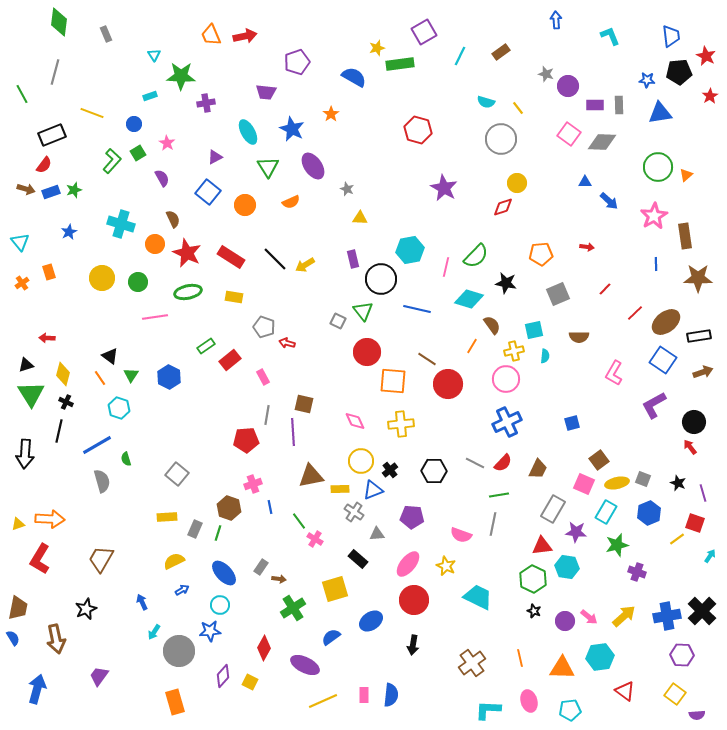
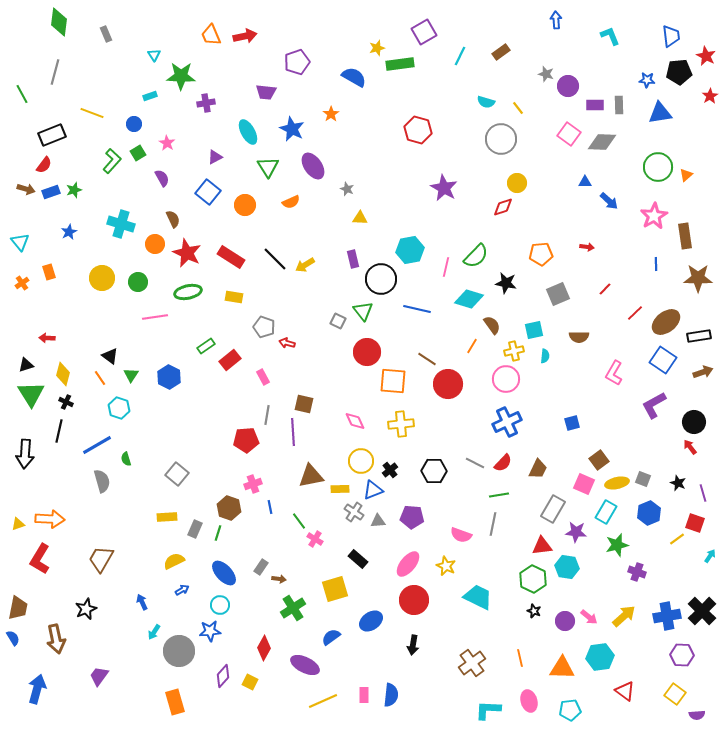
gray triangle at (377, 534): moved 1 px right, 13 px up
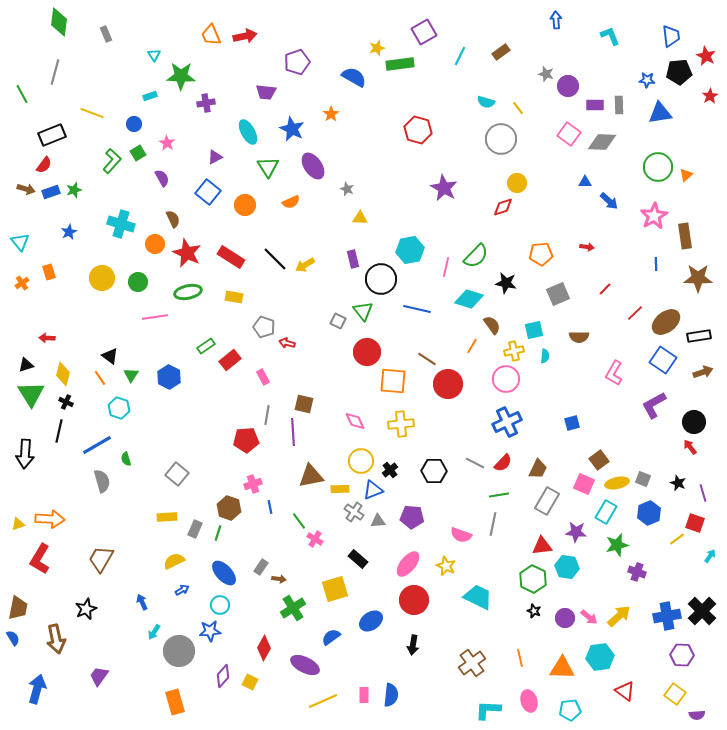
gray rectangle at (553, 509): moved 6 px left, 8 px up
yellow arrow at (624, 616): moved 5 px left
purple circle at (565, 621): moved 3 px up
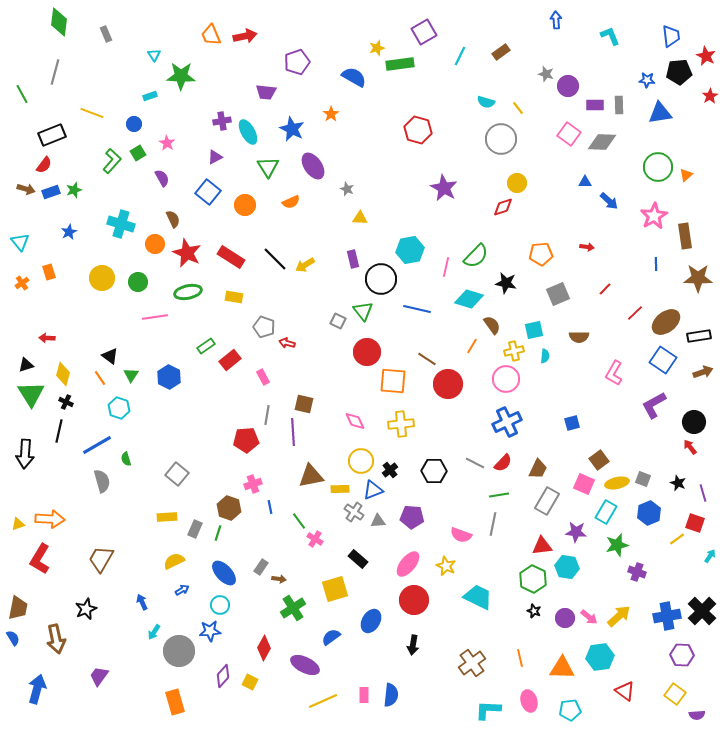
purple cross at (206, 103): moved 16 px right, 18 px down
blue ellipse at (371, 621): rotated 25 degrees counterclockwise
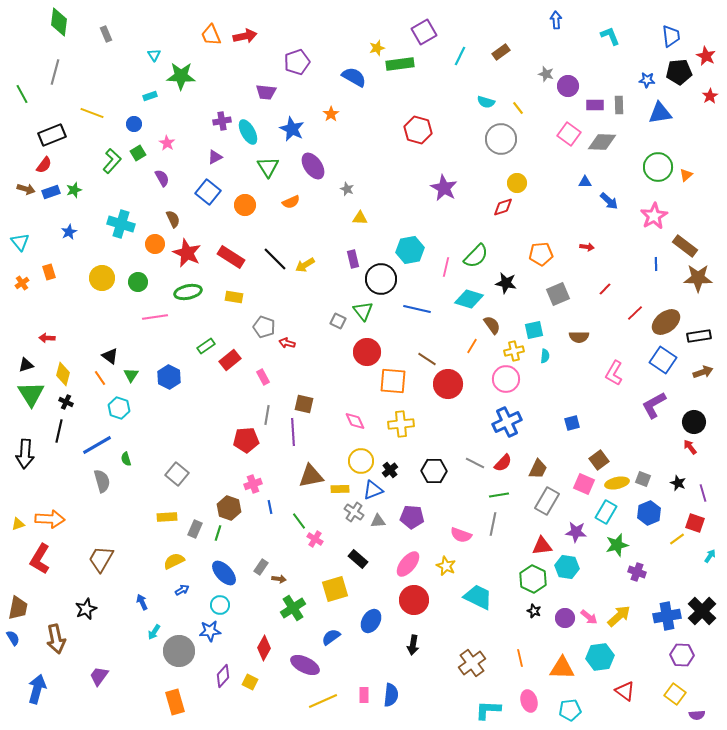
brown rectangle at (685, 236): moved 10 px down; rotated 45 degrees counterclockwise
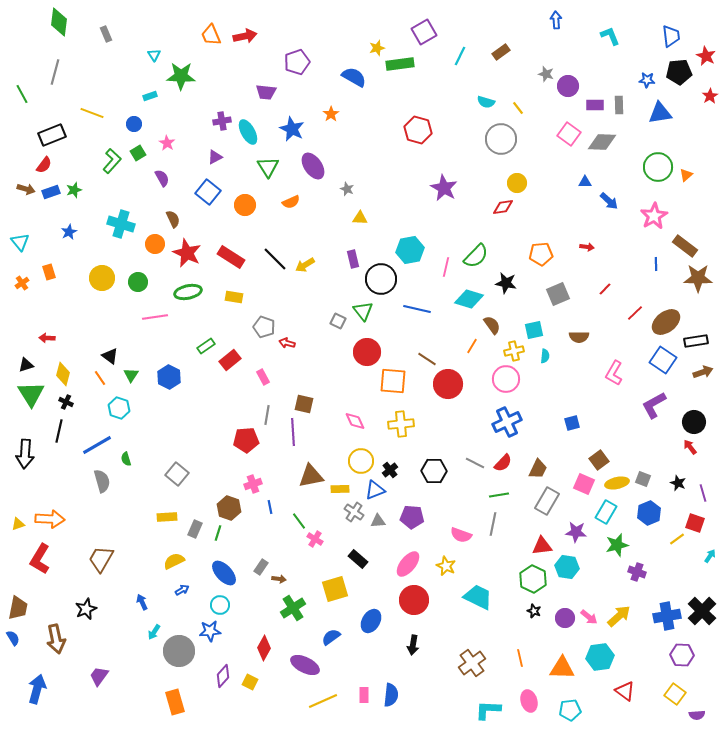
red diamond at (503, 207): rotated 10 degrees clockwise
black rectangle at (699, 336): moved 3 px left, 5 px down
blue triangle at (373, 490): moved 2 px right
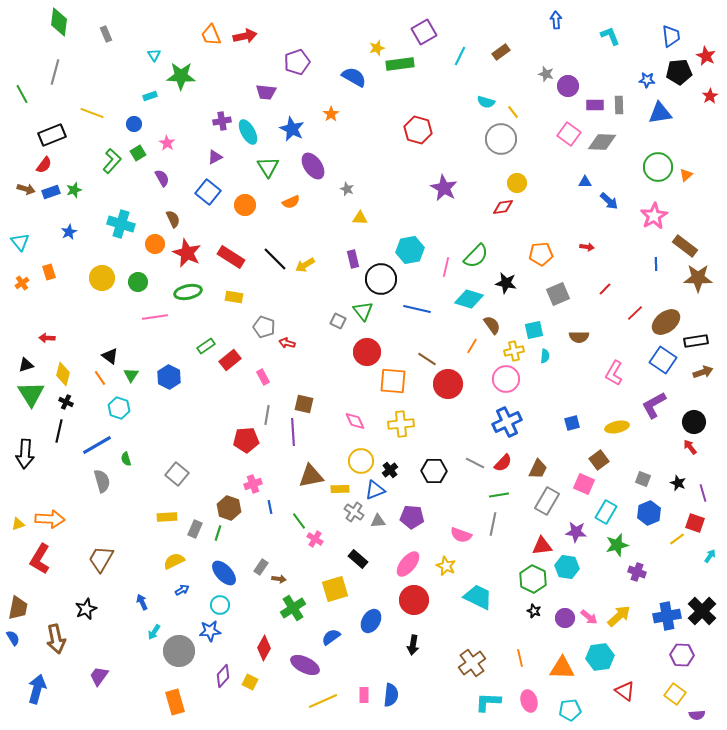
yellow line at (518, 108): moved 5 px left, 4 px down
yellow ellipse at (617, 483): moved 56 px up
cyan L-shape at (488, 710): moved 8 px up
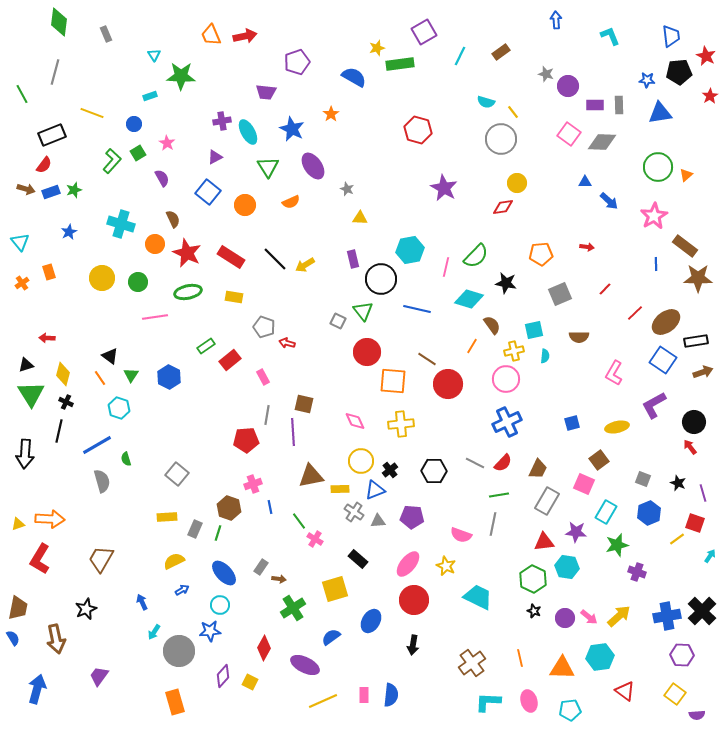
gray square at (558, 294): moved 2 px right
red triangle at (542, 546): moved 2 px right, 4 px up
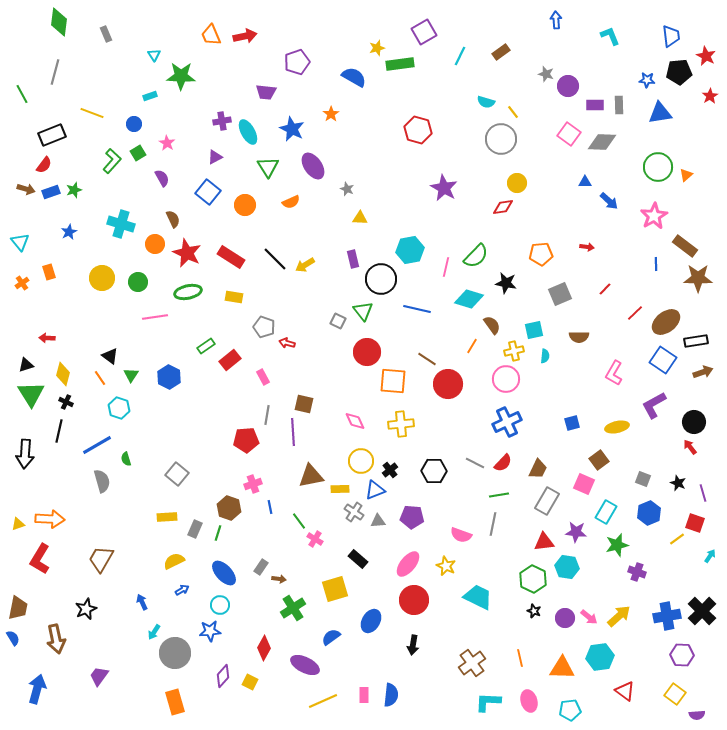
gray circle at (179, 651): moved 4 px left, 2 px down
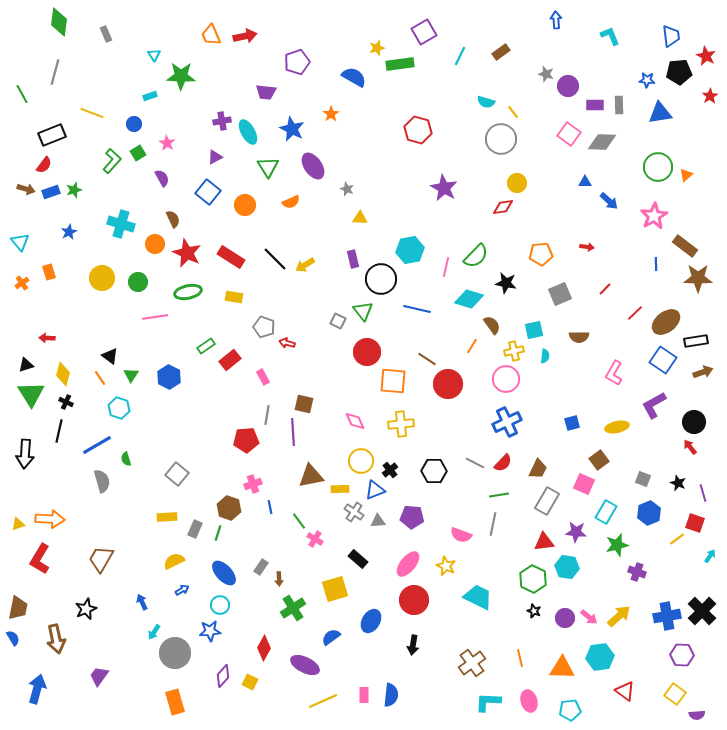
brown arrow at (279, 579): rotated 80 degrees clockwise
